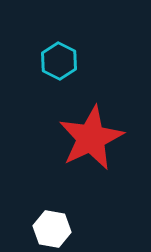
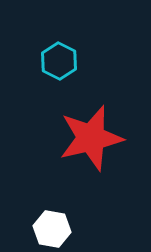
red star: rotated 12 degrees clockwise
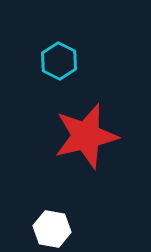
red star: moved 5 px left, 2 px up
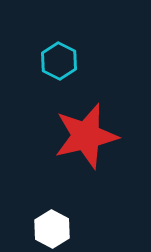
white hexagon: rotated 18 degrees clockwise
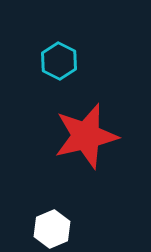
white hexagon: rotated 9 degrees clockwise
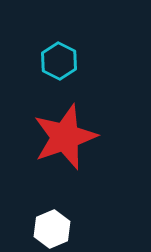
red star: moved 21 px left, 1 px down; rotated 6 degrees counterclockwise
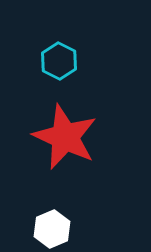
red star: rotated 28 degrees counterclockwise
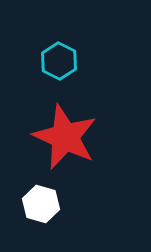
white hexagon: moved 11 px left, 25 px up; rotated 21 degrees counterclockwise
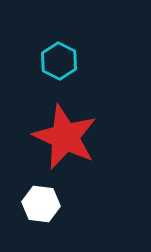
white hexagon: rotated 9 degrees counterclockwise
